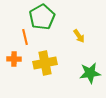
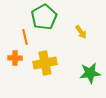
green pentagon: moved 2 px right
yellow arrow: moved 2 px right, 4 px up
orange cross: moved 1 px right, 1 px up
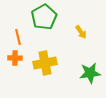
orange line: moved 7 px left
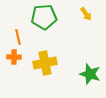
green pentagon: rotated 25 degrees clockwise
yellow arrow: moved 5 px right, 18 px up
orange cross: moved 1 px left, 1 px up
green star: moved 1 px down; rotated 25 degrees clockwise
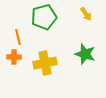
green pentagon: rotated 10 degrees counterclockwise
green star: moved 5 px left, 20 px up
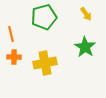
orange line: moved 7 px left, 3 px up
green star: moved 7 px up; rotated 15 degrees clockwise
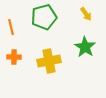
orange line: moved 7 px up
yellow cross: moved 4 px right, 2 px up
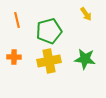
green pentagon: moved 5 px right, 14 px down
orange line: moved 6 px right, 7 px up
green star: moved 12 px down; rotated 25 degrees counterclockwise
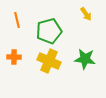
yellow cross: rotated 35 degrees clockwise
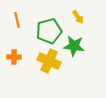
yellow arrow: moved 8 px left, 3 px down
green star: moved 11 px left, 13 px up
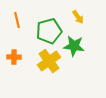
yellow cross: rotated 30 degrees clockwise
